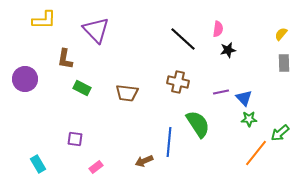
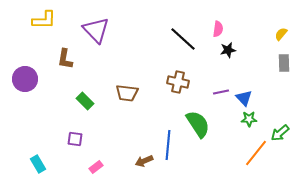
green rectangle: moved 3 px right, 13 px down; rotated 18 degrees clockwise
blue line: moved 1 px left, 3 px down
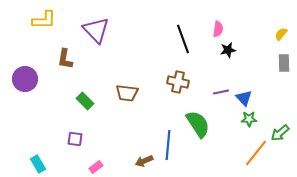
black line: rotated 28 degrees clockwise
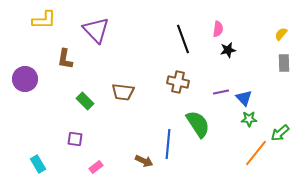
brown trapezoid: moved 4 px left, 1 px up
blue line: moved 1 px up
brown arrow: rotated 132 degrees counterclockwise
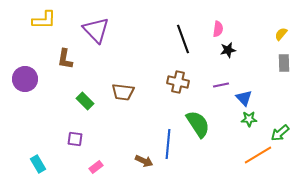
purple line: moved 7 px up
orange line: moved 2 px right, 2 px down; rotated 20 degrees clockwise
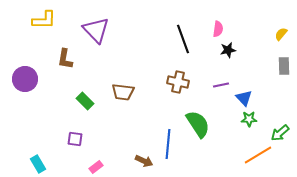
gray rectangle: moved 3 px down
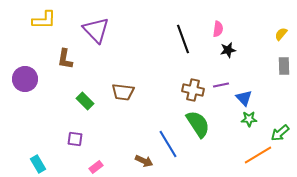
brown cross: moved 15 px right, 8 px down
blue line: rotated 36 degrees counterclockwise
